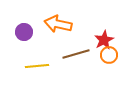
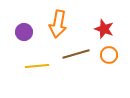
orange arrow: rotated 92 degrees counterclockwise
red star: moved 11 px up; rotated 24 degrees counterclockwise
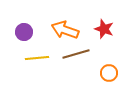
orange arrow: moved 7 px right, 6 px down; rotated 100 degrees clockwise
orange circle: moved 18 px down
yellow line: moved 8 px up
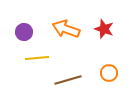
orange arrow: moved 1 px right, 1 px up
brown line: moved 8 px left, 26 px down
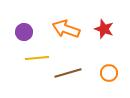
brown line: moved 7 px up
